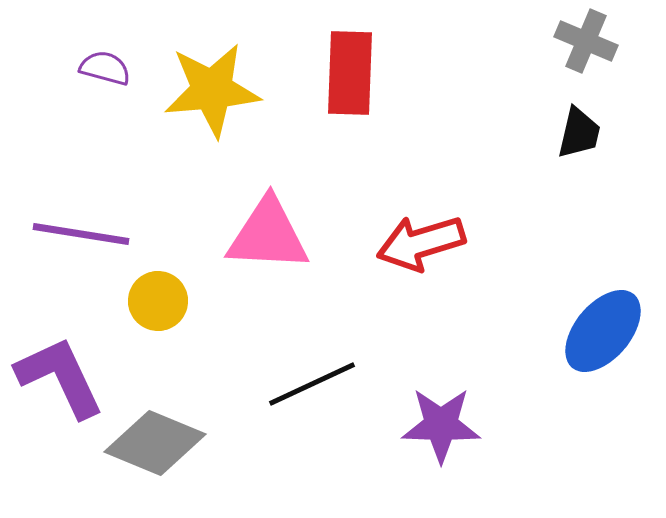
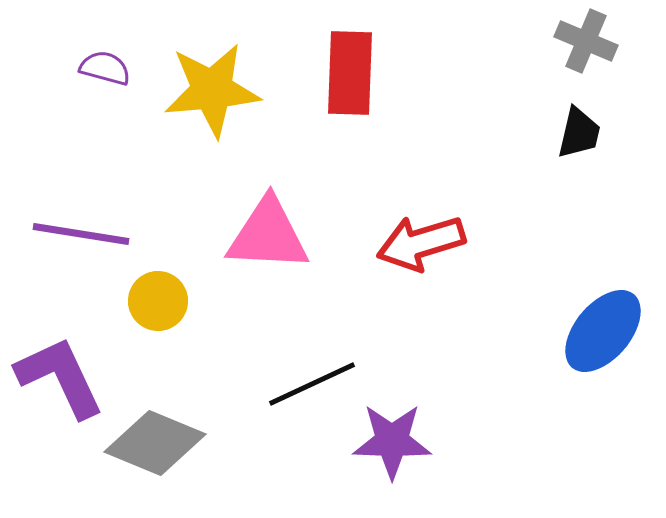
purple star: moved 49 px left, 16 px down
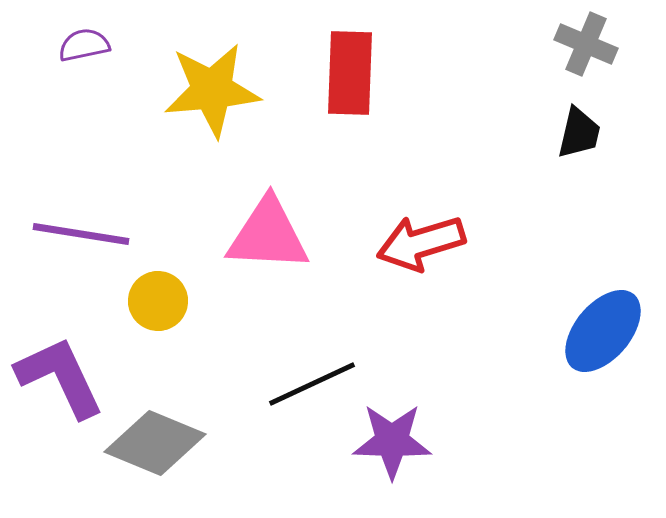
gray cross: moved 3 px down
purple semicircle: moved 21 px left, 23 px up; rotated 27 degrees counterclockwise
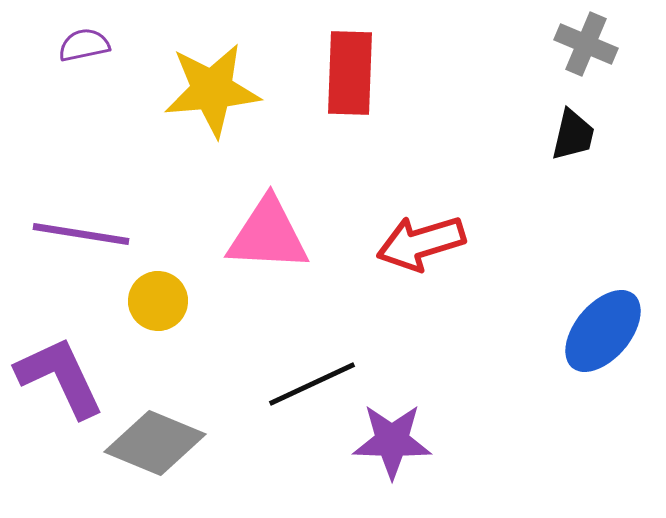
black trapezoid: moved 6 px left, 2 px down
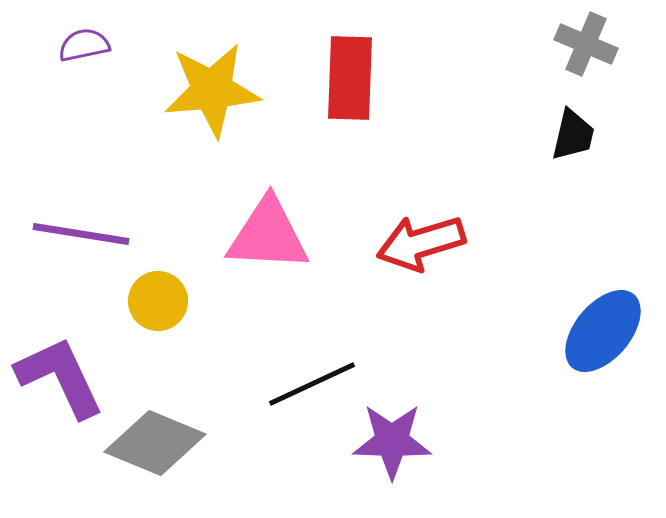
red rectangle: moved 5 px down
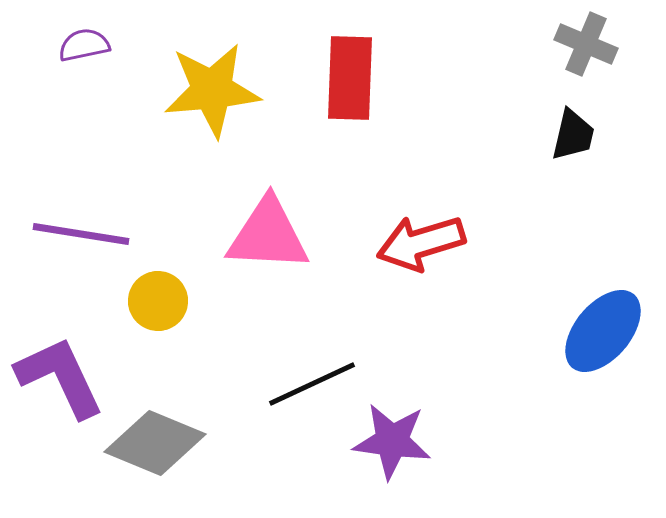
purple star: rotated 6 degrees clockwise
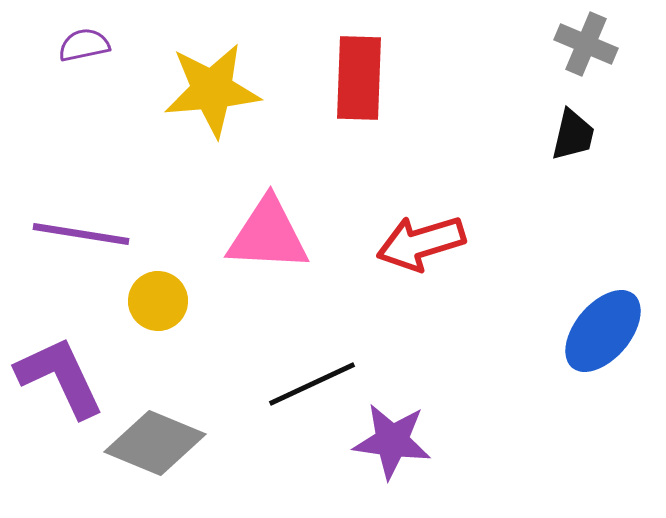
red rectangle: moved 9 px right
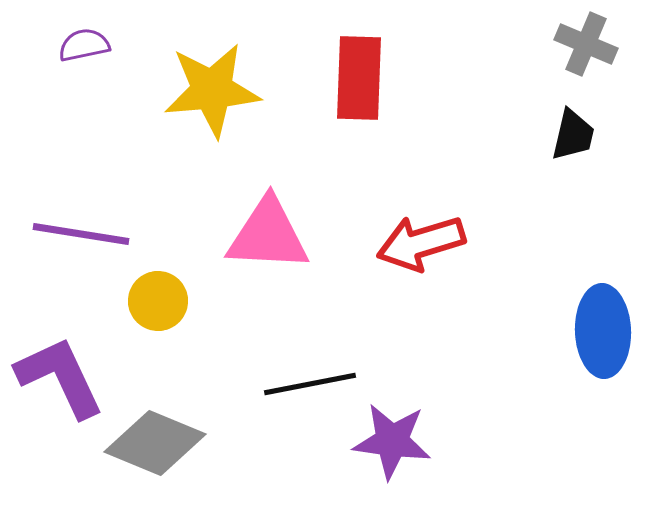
blue ellipse: rotated 42 degrees counterclockwise
black line: moved 2 px left; rotated 14 degrees clockwise
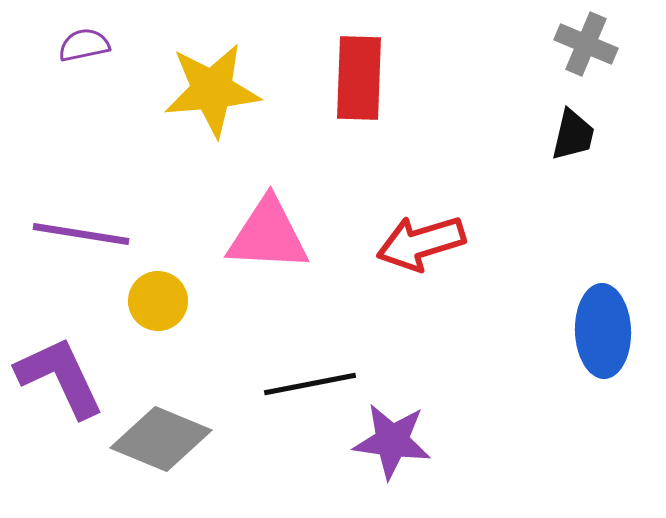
gray diamond: moved 6 px right, 4 px up
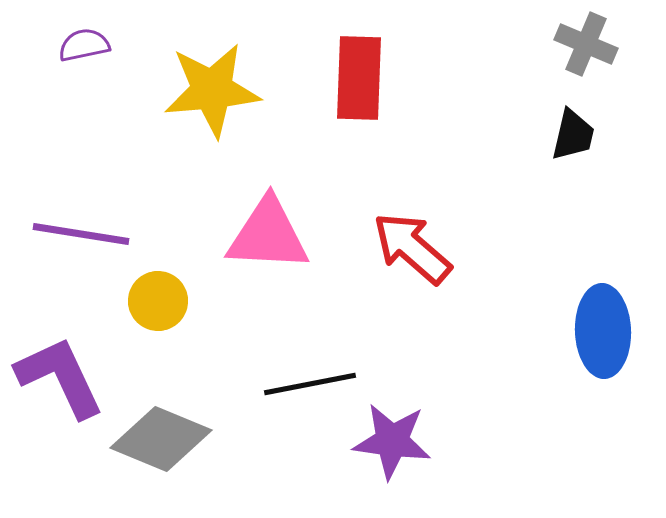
red arrow: moved 9 px left, 5 px down; rotated 58 degrees clockwise
